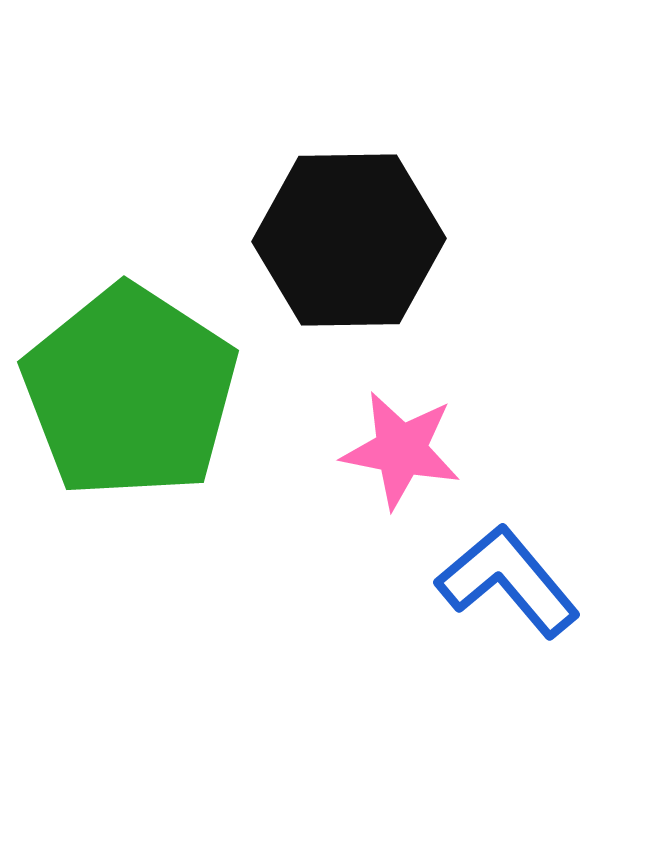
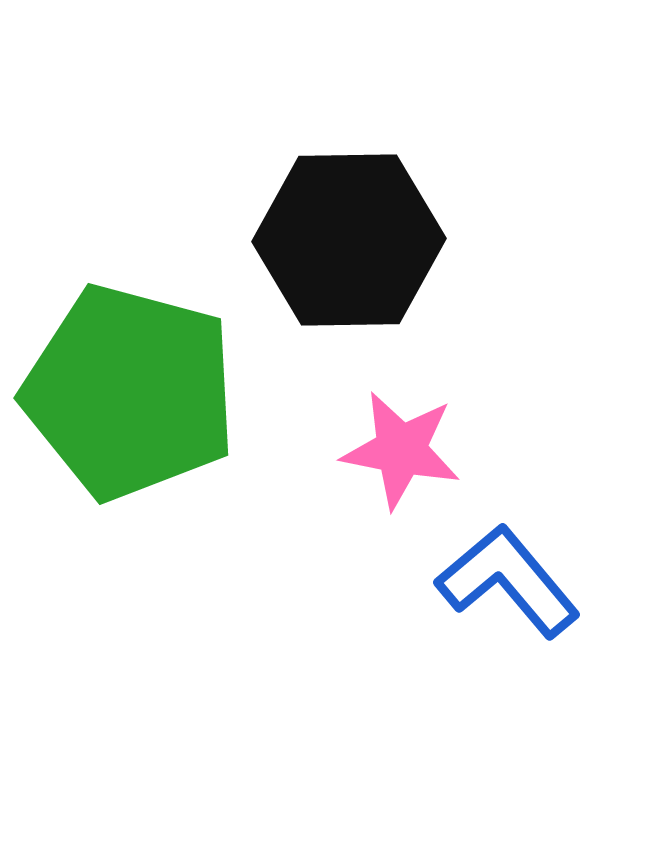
green pentagon: rotated 18 degrees counterclockwise
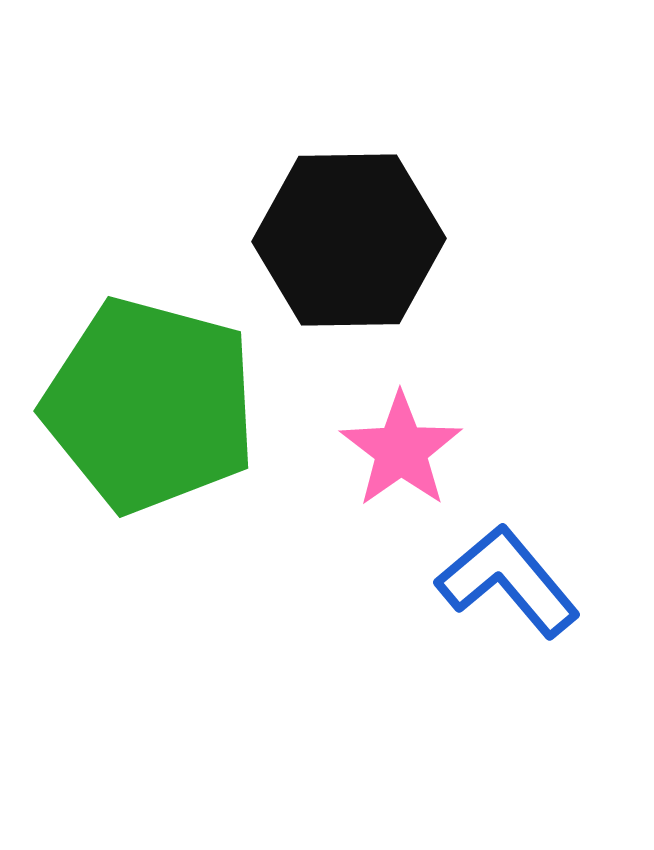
green pentagon: moved 20 px right, 13 px down
pink star: rotated 26 degrees clockwise
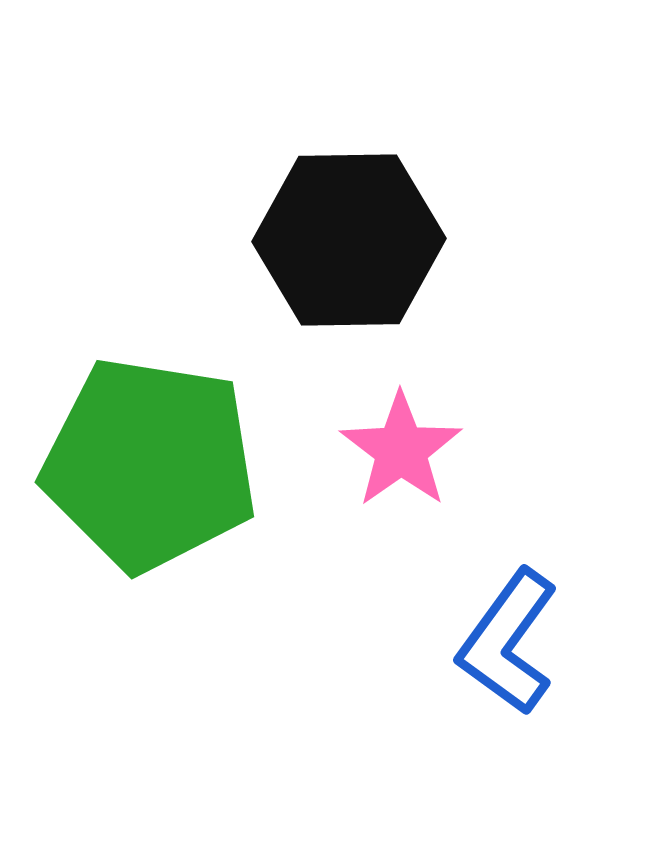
green pentagon: moved 59 px down; rotated 6 degrees counterclockwise
blue L-shape: moved 61 px down; rotated 104 degrees counterclockwise
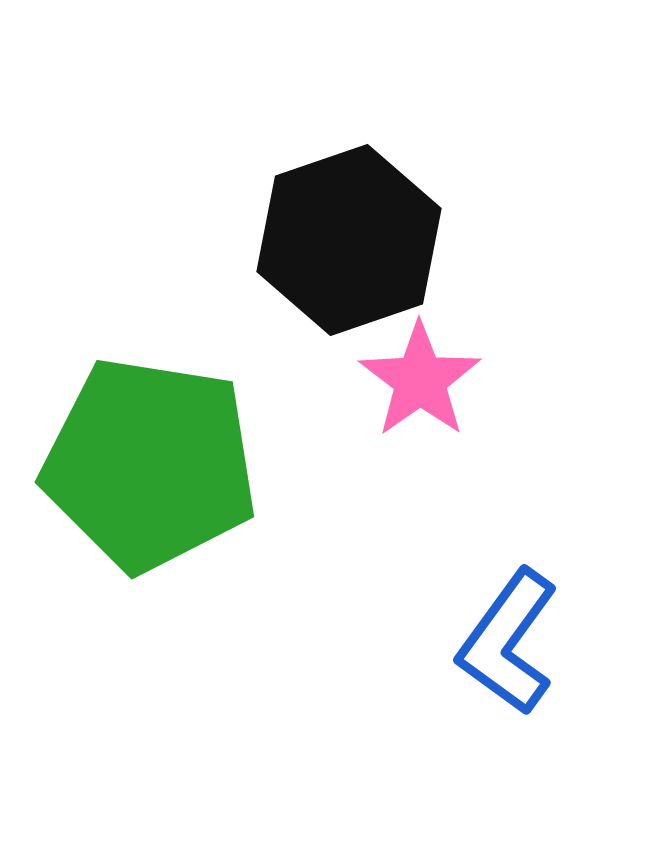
black hexagon: rotated 18 degrees counterclockwise
pink star: moved 19 px right, 70 px up
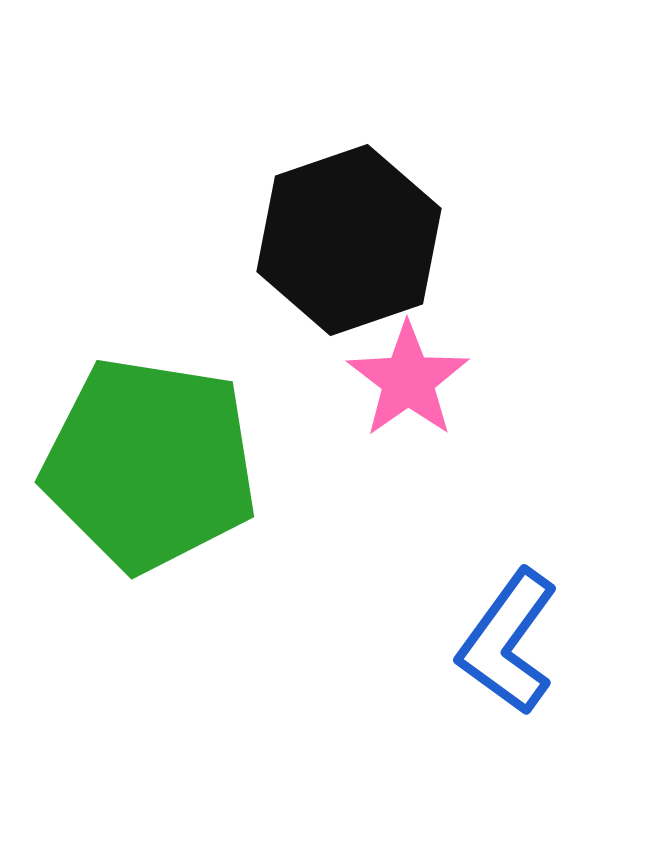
pink star: moved 12 px left
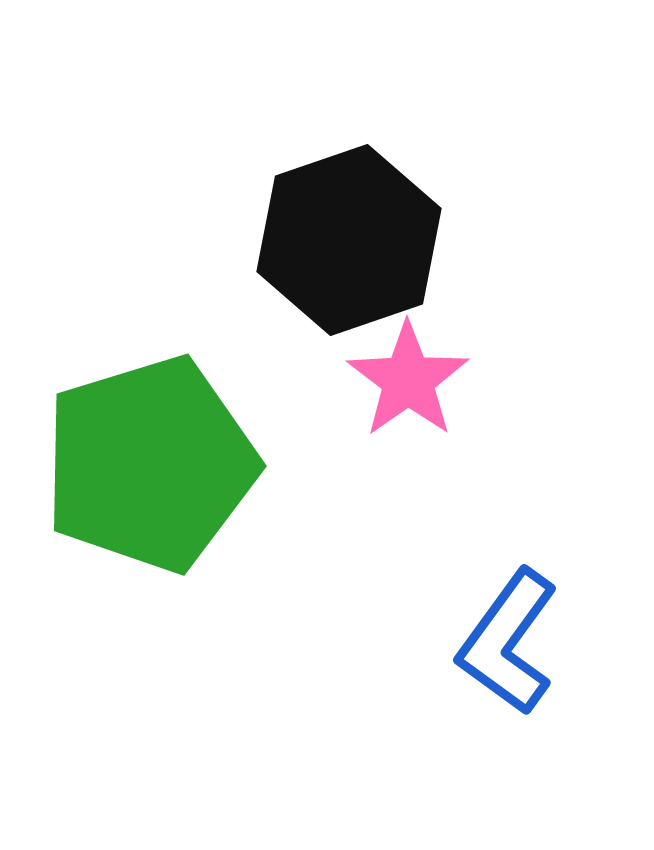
green pentagon: rotated 26 degrees counterclockwise
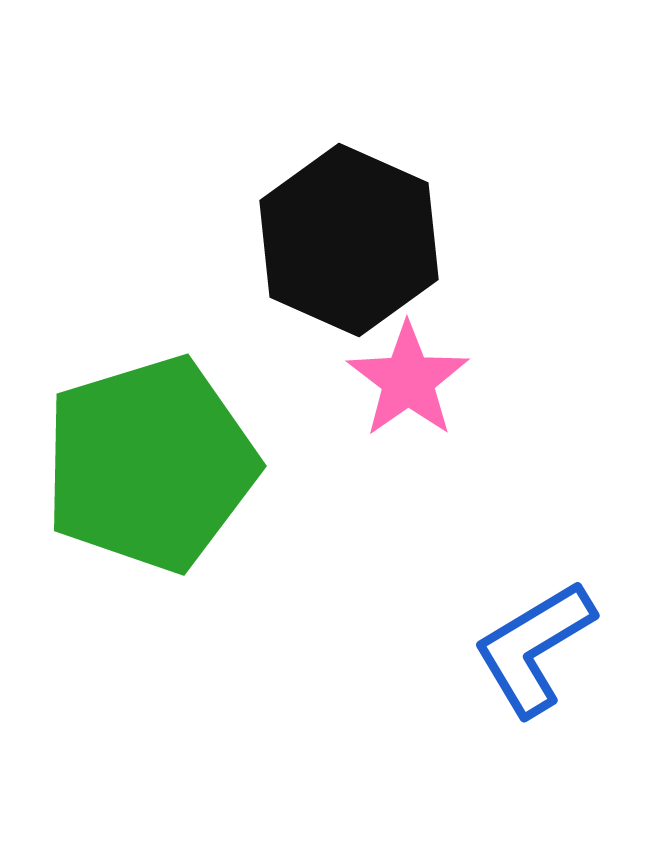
black hexagon: rotated 17 degrees counterclockwise
blue L-shape: moved 26 px right, 6 px down; rotated 23 degrees clockwise
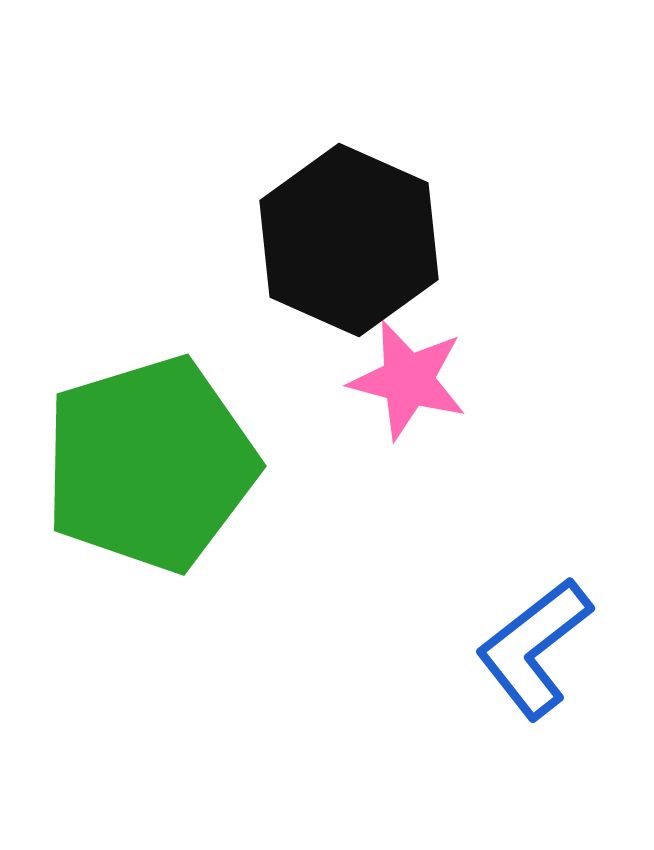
pink star: rotated 22 degrees counterclockwise
blue L-shape: rotated 7 degrees counterclockwise
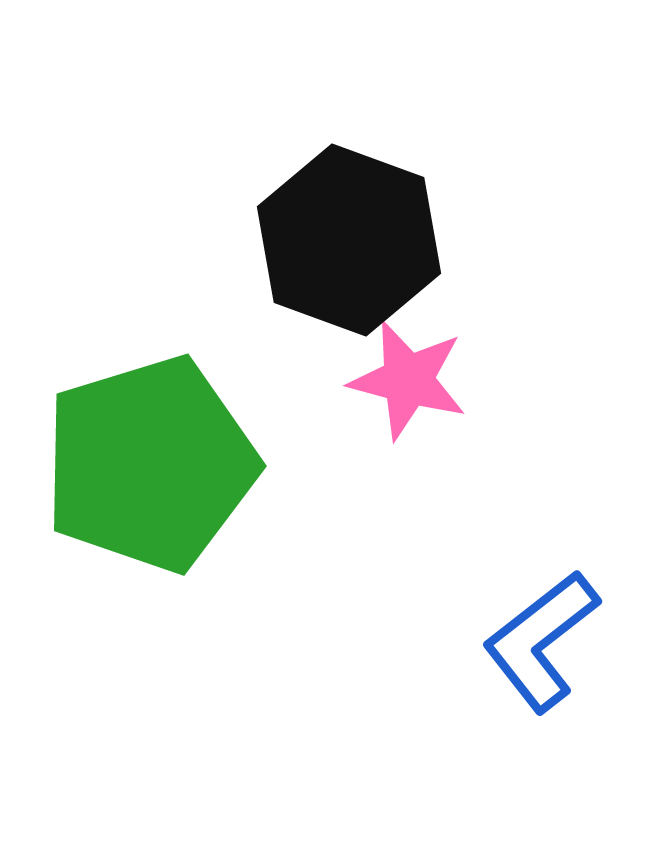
black hexagon: rotated 4 degrees counterclockwise
blue L-shape: moved 7 px right, 7 px up
